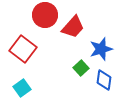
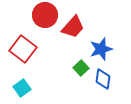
blue diamond: moved 1 px left, 1 px up
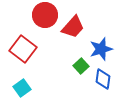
green square: moved 2 px up
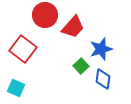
cyan square: moved 6 px left; rotated 30 degrees counterclockwise
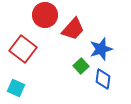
red trapezoid: moved 2 px down
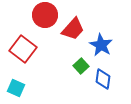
blue star: moved 4 px up; rotated 25 degrees counterclockwise
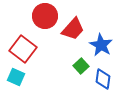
red circle: moved 1 px down
cyan square: moved 11 px up
